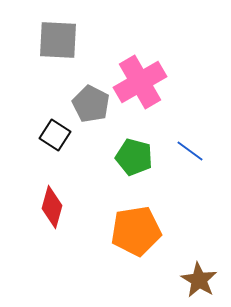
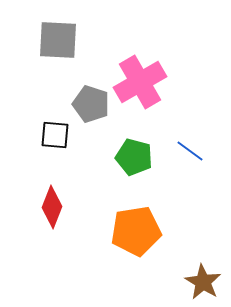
gray pentagon: rotated 9 degrees counterclockwise
black square: rotated 28 degrees counterclockwise
red diamond: rotated 6 degrees clockwise
brown star: moved 4 px right, 2 px down
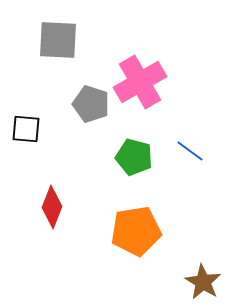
black square: moved 29 px left, 6 px up
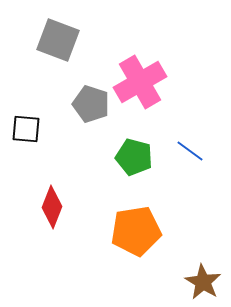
gray square: rotated 18 degrees clockwise
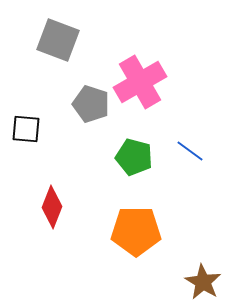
orange pentagon: rotated 9 degrees clockwise
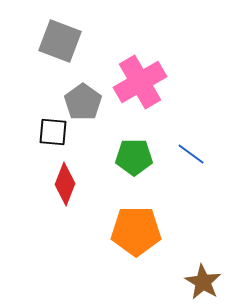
gray square: moved 2 px right, 1 px down
gray pentagon: moved 8 px left, 2 px up; rotated 18 degrees clockwise
black square: moved 27 px right, 3 px down
blue line: moved 1 px right, 3 px down
green pentagon: rotated 15 degrees counterclockwise
red diamond: moved 13 px right, 23 px up
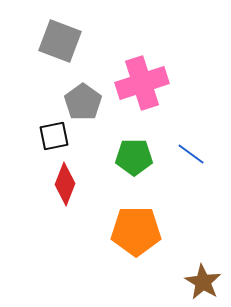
pink cross: moved 2 px right, 1 px down; rotated 12 degrees clockwise
black square: moved 1 px right, 4 px down; rotated 16 degrees counterclockwise
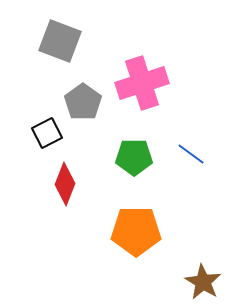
black square: moved 7 px left, 3 px up; rotated 16 degrees counterclockwise
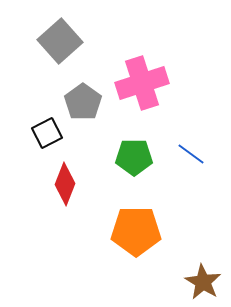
gray square: rotated 27 degrees clockwise
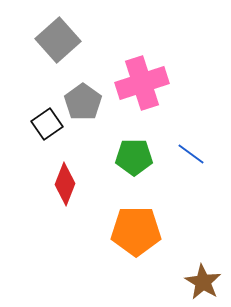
gray square: moved 2 px left, 1 px up
black square: moved 9 px up; rotated 8 degrees counterclockwise
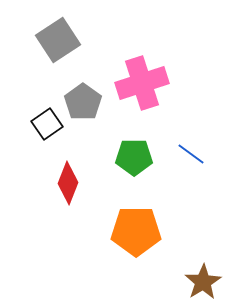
gray square: rotated 9 degrees clockwise
red diamond: moved 3 px right, 1 px up
brown star: rotated 9 degrees clockwise
